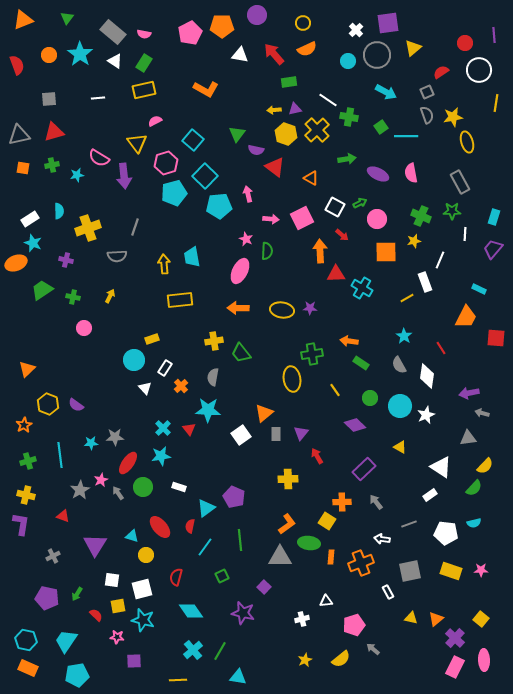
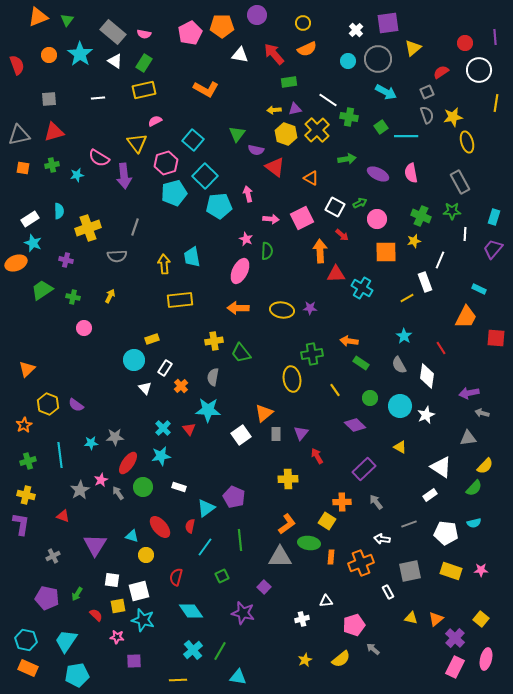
green triangle at (67, 18): moved 2 px down
orange triangle at (23, 20): moved 15 px right, 3 px up
purple line at (494, 35): moved 1 px right, 2 px down
gray circle at (377, 55): moved 1 px right, 4 px down
white square at (142, 589): moved 3 px left, 2 px down
pink ellipse at (484, 660): moved 2 px right, 1 px up; rotated 15 degrees clockwise
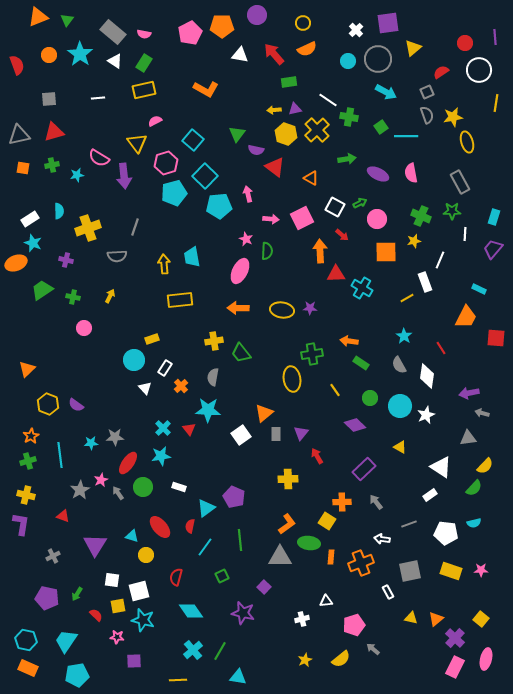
orange star at (24, 425): moved 7 px right, 11 px down
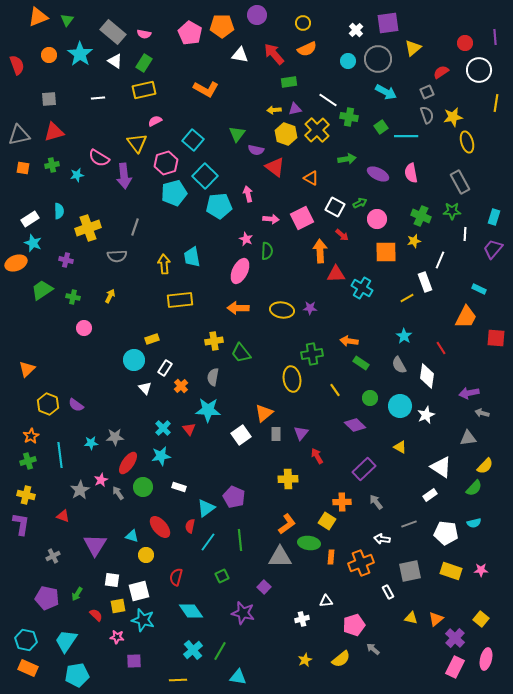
pink pentagon at (190, 33): rotated 15 degrees counterclockwise
cyan line at (205, 547): moved 3 px right, 5 px up
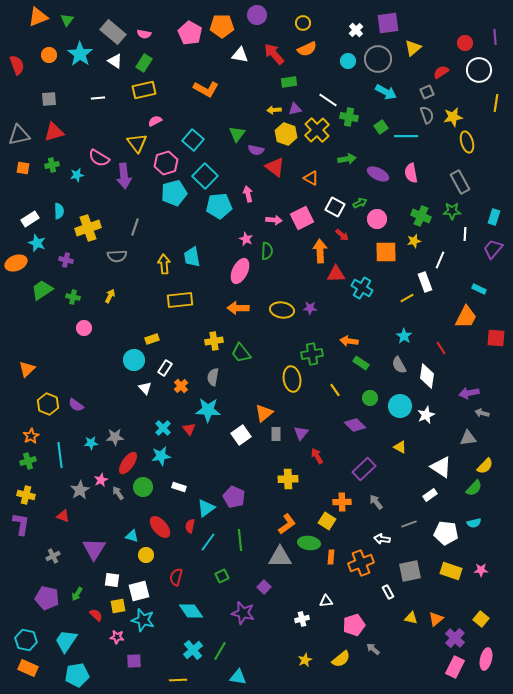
pink arrow at (271, 219): moved 3 px right, 1 px down
cyan star at (33, 243): moved 4 px right
purple triangle at (95, 545): moved 1 px left, 4 px down
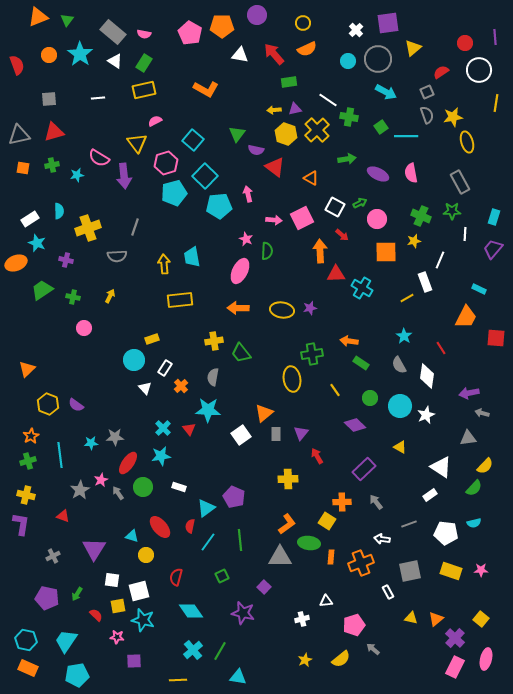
purple star at (310, 308): rotated 16 degrees counterclockwise
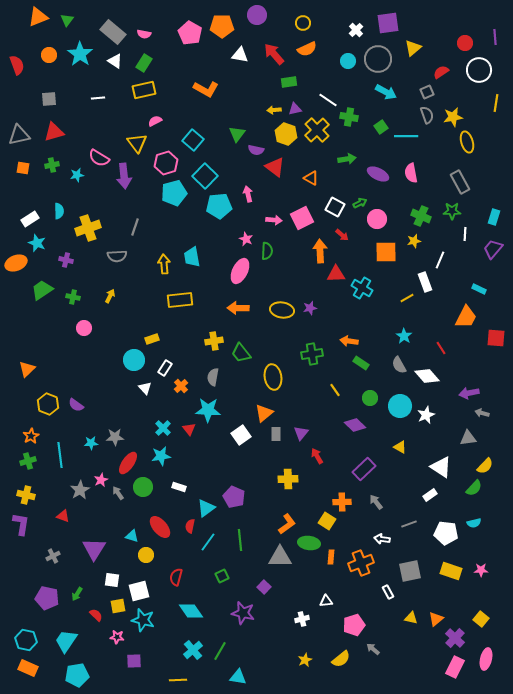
white diamond at (427, 376): rotated 50 degrees counterclockwise
yellow ellipse at (292, 379): moved 19 px left, 2 px up
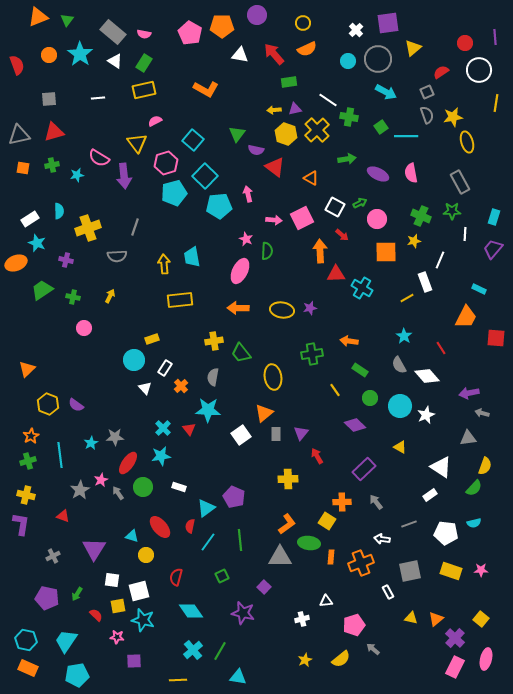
green rectangle at (361, 363): moved 1 px left, 7 px down
cyan star at (91, 443): rotated 24 degrees counterclockwise
yellow semicircle at (485, 466): rotated 24 degrees counterclockwise
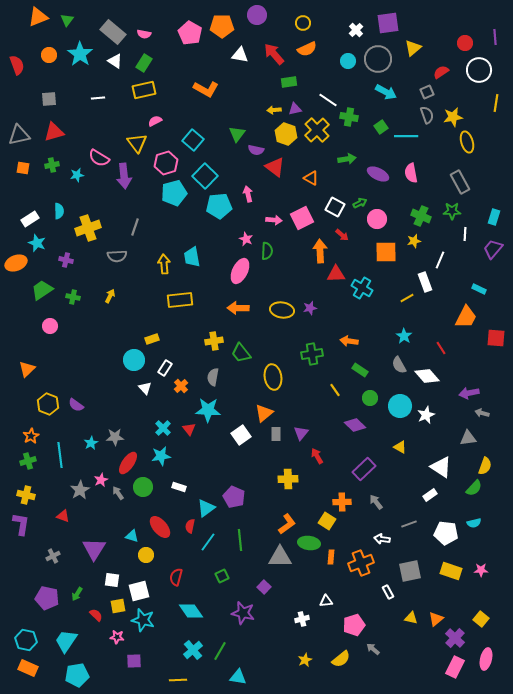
pink circle at (84, 328): moved 34 px left, 2 px up
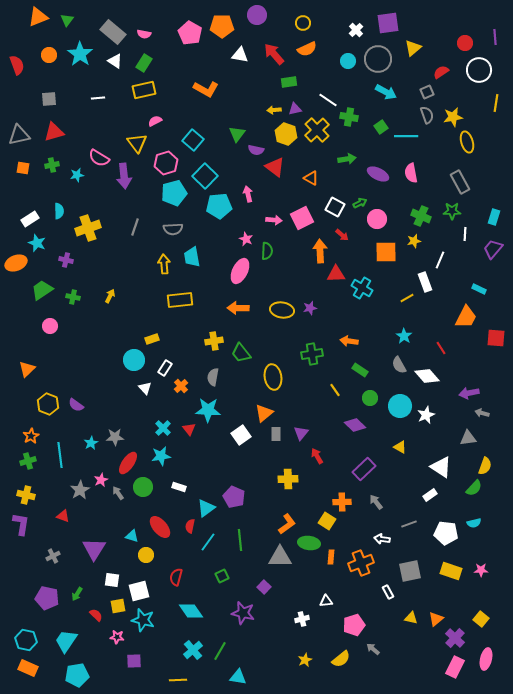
gray semicircle at (117, 256): moved 56 px right, 27 px up
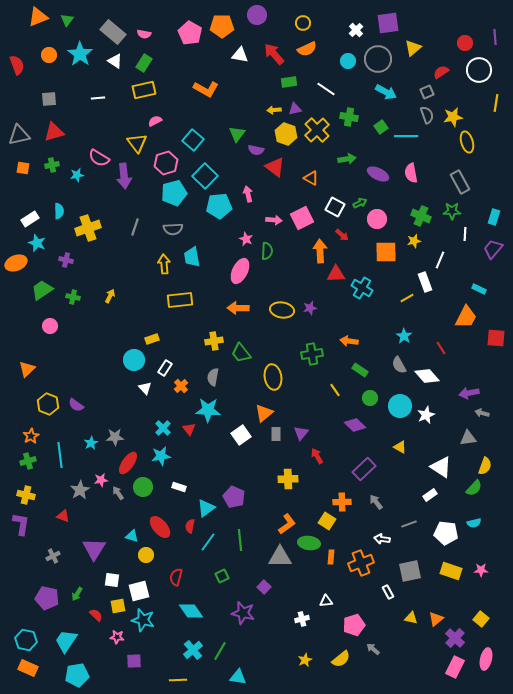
white line at (328, 100): moved 2 px left, 11 px up
pink star at (101, 480): rotated 16 degrees clockwise
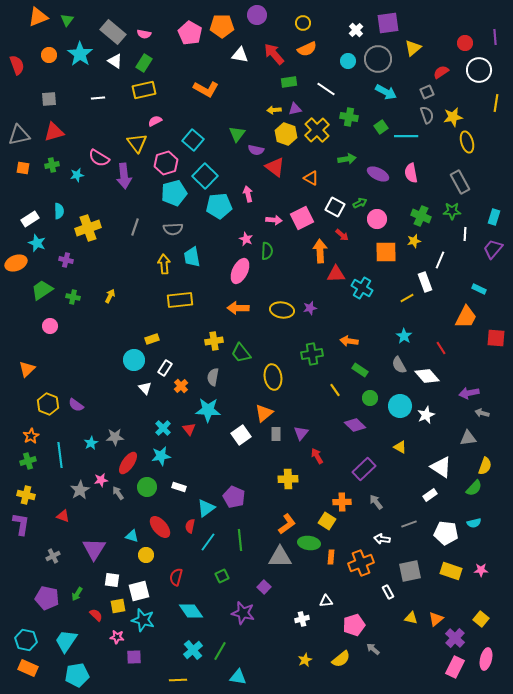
green circle at (143, 487): moved 4 px right
purple square at (134, 661): moved 4 px up
